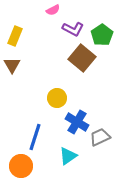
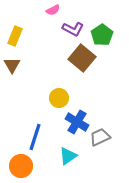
yellow circle: moved 2 px right
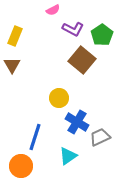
brown square: moved 2 px down
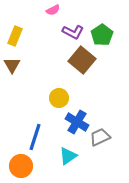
purple L-shape: moved 3 px down
